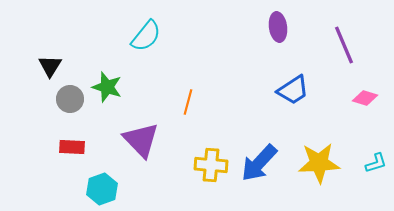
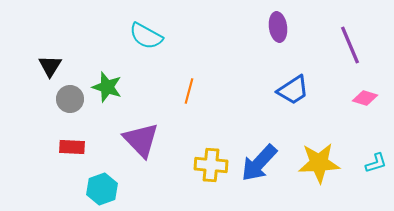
cyan semicircle: rotated 80 degrees clockwise
purple line: moved 6 px right
orange line: moved 1 px right, 11 px up
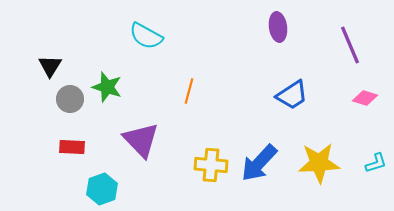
blue trapezoid: moved 1 px left, 5 px down
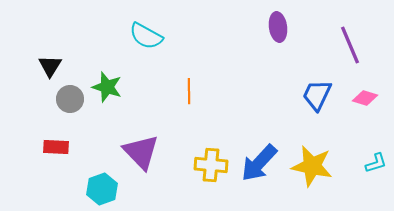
orange line: rotated 15 degrees counterclockwise
blue trapezoid: moved 25 px right; rotated 148 degrees clockwise
purple triangle: moved 12 px down
red rectangle: moved 16 px left
yellow star: moved 7 px left, 3 px down; rotated 15 degrees clockwise
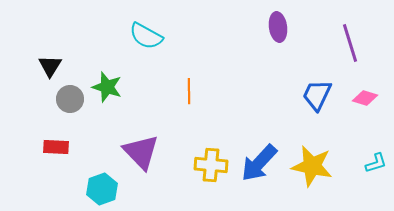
purple line: moved 2 px up; rotated 6 degrees clockwise
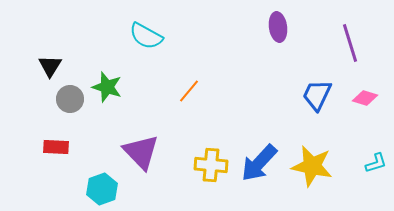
orange line: rotated 40 degrees clockwise
